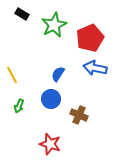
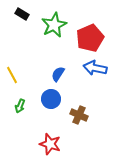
green arrow: moved 1 px right
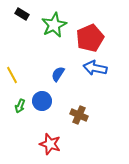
blue circle: moved 9 px left, 2 px down
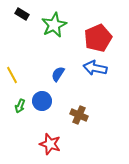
red pentagon: moved 8 px right
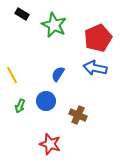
green star: rotated 20 degrees counterclockwise
blue circle: moved 4 px right
brown cross: moved 1 px left
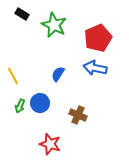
yellow line: moved 1 px right, 1 px down
blue circle: moved 6 px left, 2 px down
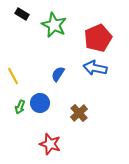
green arrow: moved 1 px down
brown cross: moved 1 px right, 2 px up; rotated 24 degrees clockwise
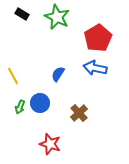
green star: moved 3 px right, 8 px up
red pentagon: rotated 8 degrees counterclockwise
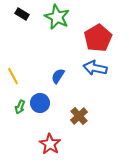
blue semicircle: moved 2 px down
brown cross: moved 3 px down
red star: rotated 15 degrees clockwise
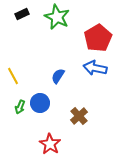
black rectangle: rotated 56 degrees counterclockwise
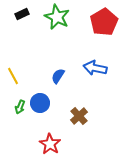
red pentagon: moved 6 px right, 16 px up
